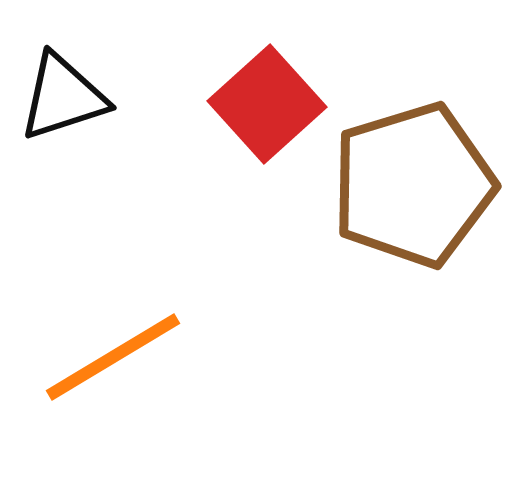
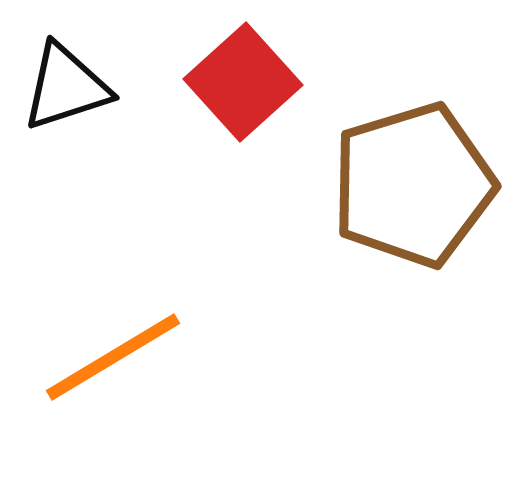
black triangle: moved 3 px right, 10 px up
red square: moved 24 px left, 22 px up
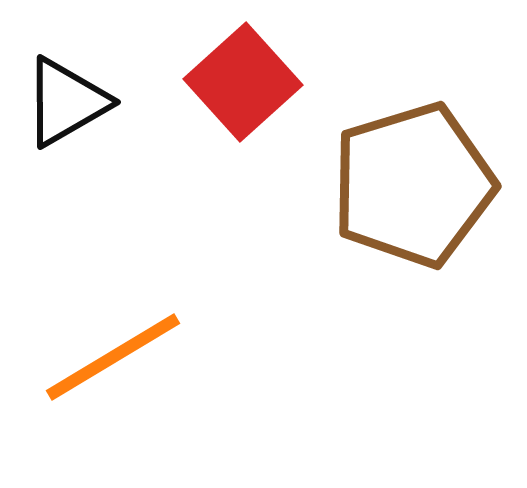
black triangle: moved 15 px down; rotated 12 degrees counterclockwise
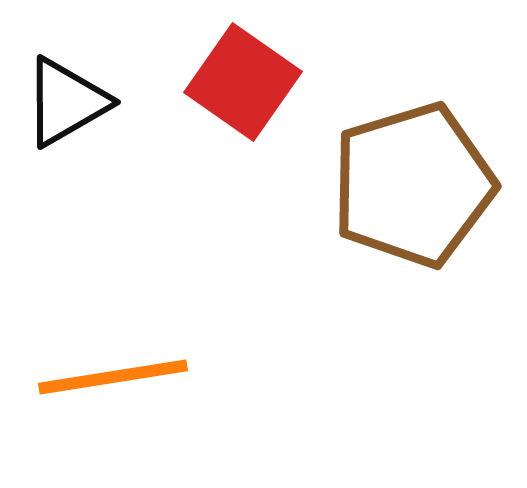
red square: rotated 13 degrees counterclockwise
orange line: moved 20 px down; rotated 22 degrees clockwise
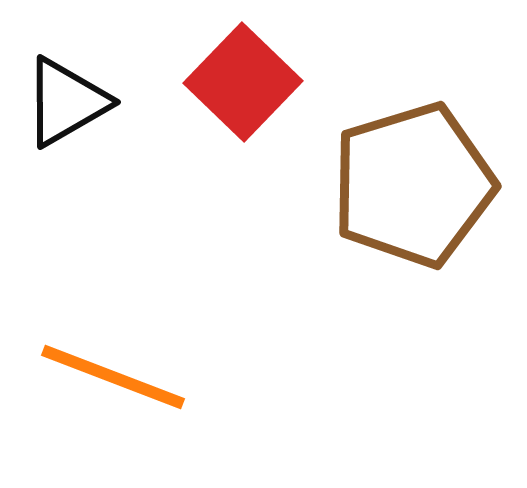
red square: rotated 9 degrees clockwise
orange line: rotated 30 degrees clockwise
